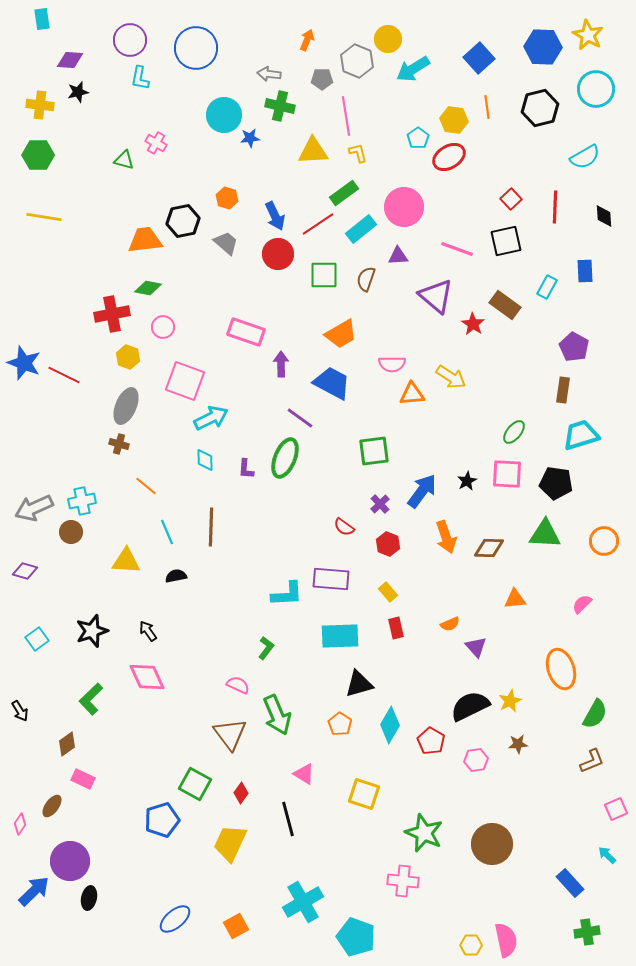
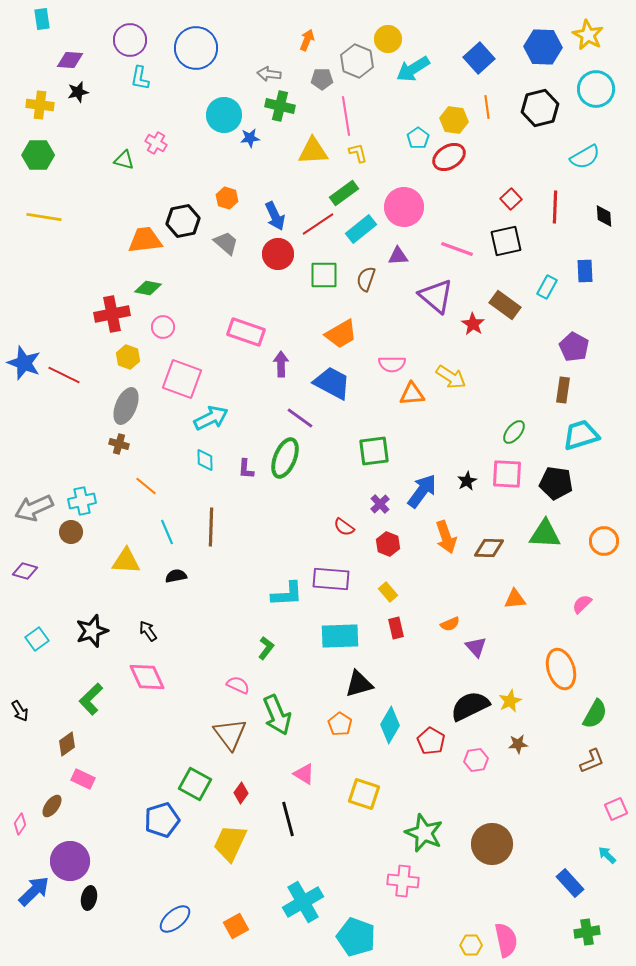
pink square at (185, 381): moved 3 px left, 2 px up
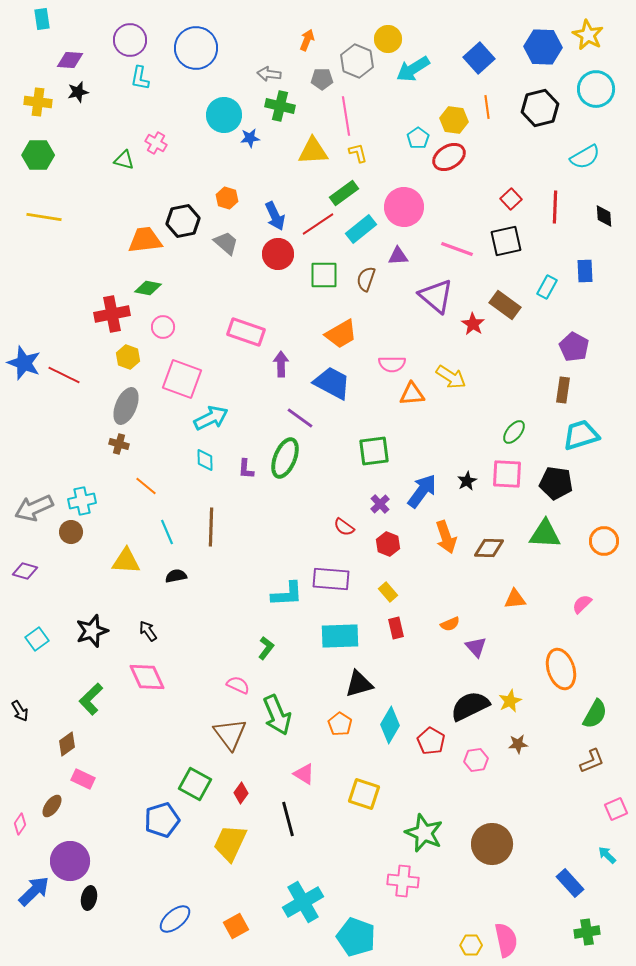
yellow cross at (40, 105): moved 2 px left, 3 px up
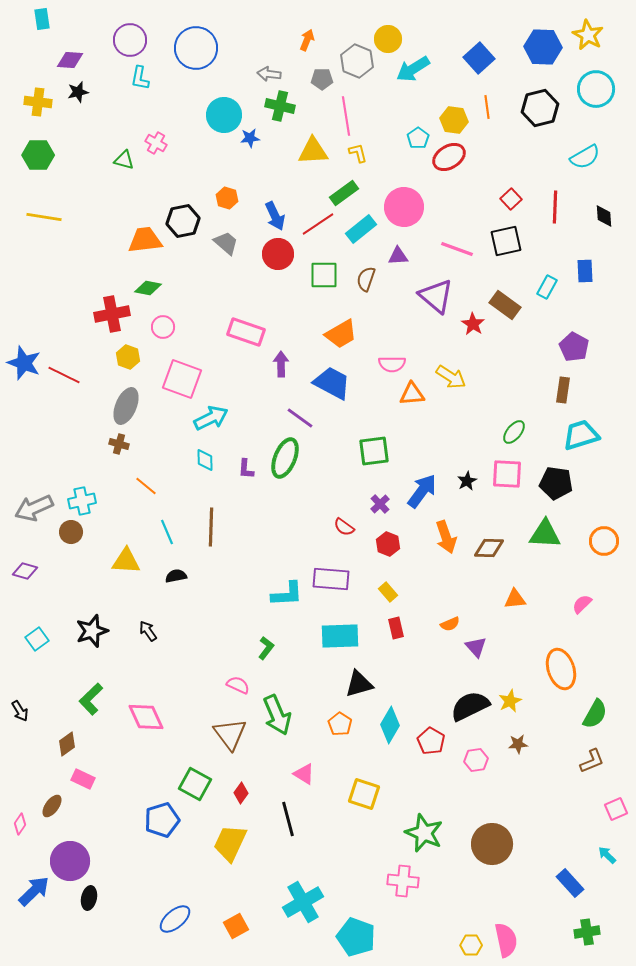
pink diamond at (147, 677): moved 1 px left, 40 px down
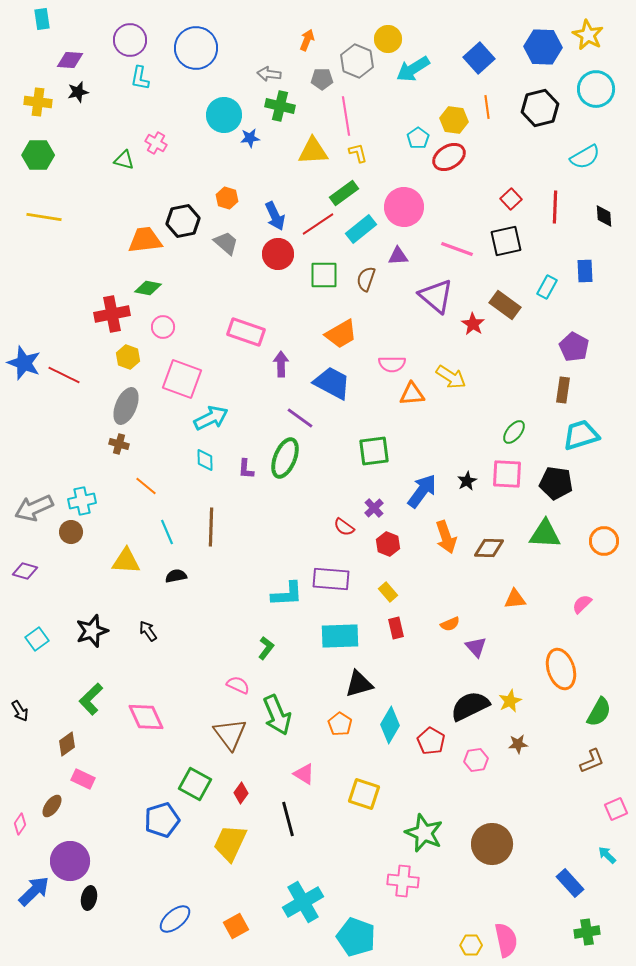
purple cross at (380, 504): moved 6 px left, 4 px down
green semicircle at (595, 714): moved 4 px right, 2 px up
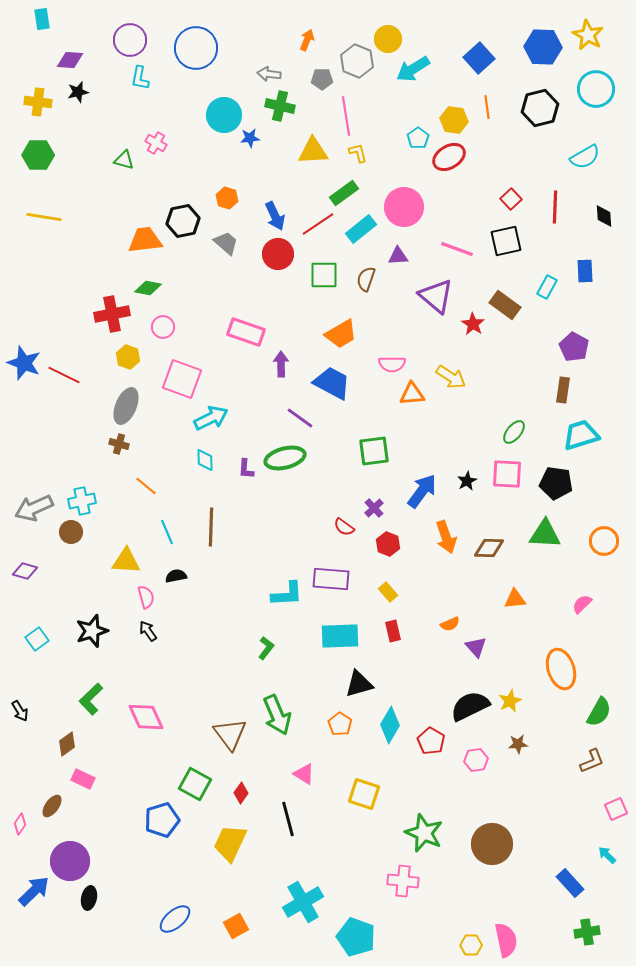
green ellipse at (285, 458): rotated 54 degrees clockwise
red rectangle at (396, 628): moved 3 px left, 3 px down
pink semicircle at (238, 685): moved 92 px left, 88 px up; rotated 50 degrees clockwise
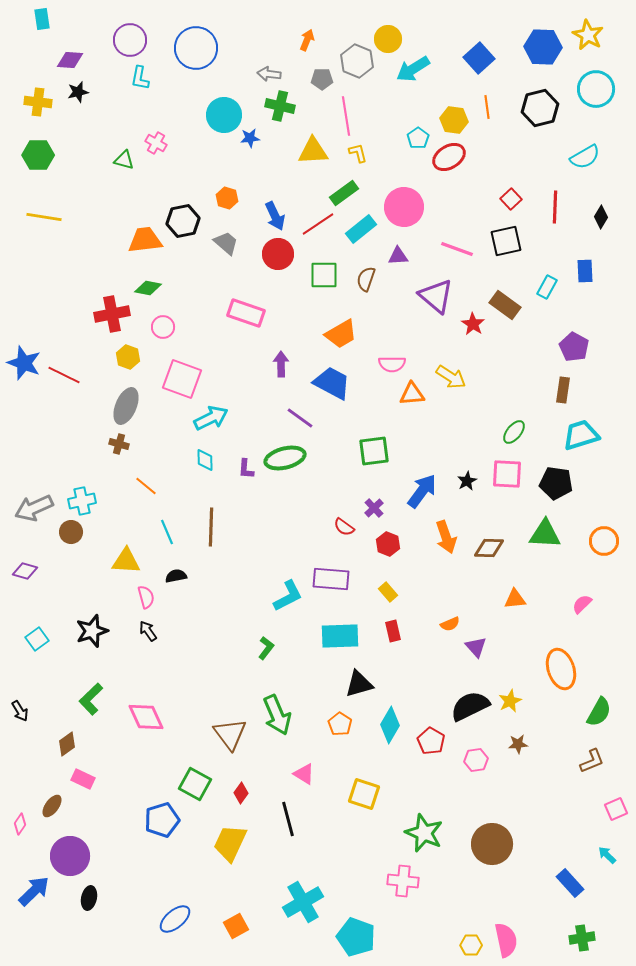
black diamond at (604, 216): moved 3 px left, 1 px down; rotated 35 degrees clockwise
pink rectangle at (246, 332): moved 19 px up
cyan L-shape at (287, 594): moved 1 px right, 2 px down; rotated 24 degrees counterclockwise
purple circle at (70, 861): moved 5 px up
green cross at (587, 932): moved 5 px left, 6 px down
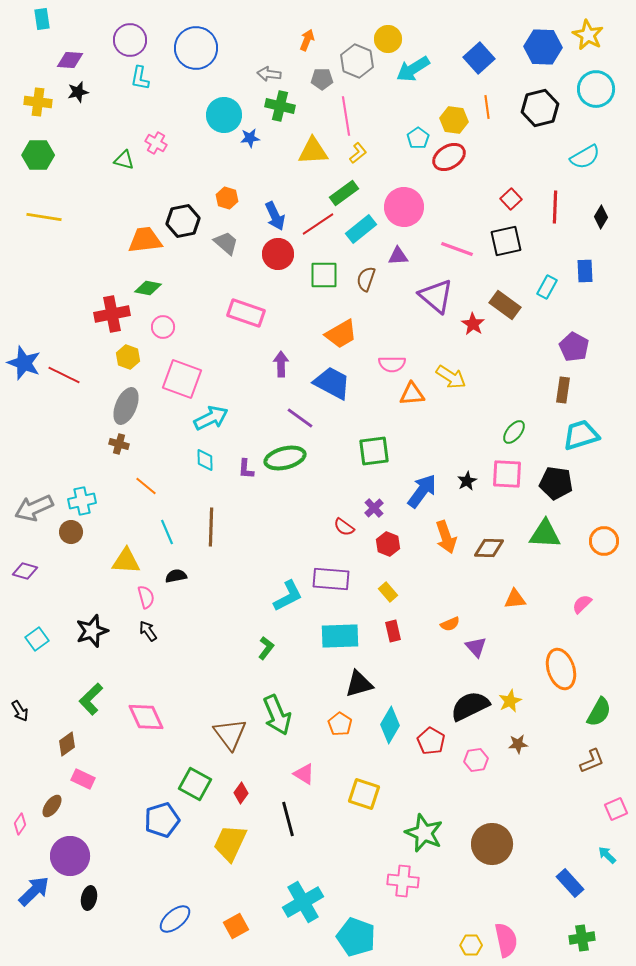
yellow L-shape at (358, 153): rotated 65 degrees clockwise
